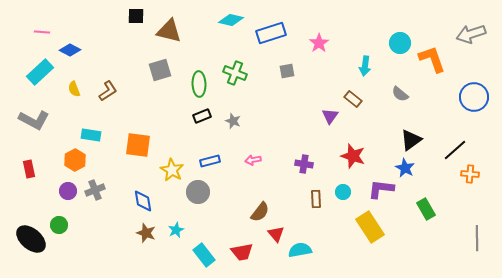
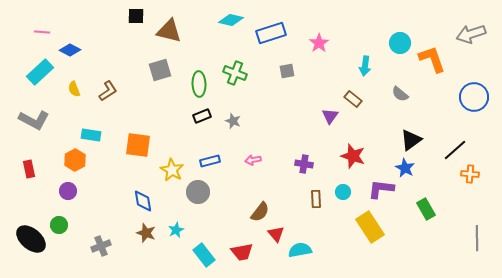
gray cross at (95, 190): moved 6 px right, 56 px down
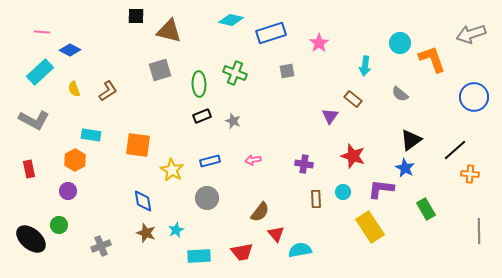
gray circle at (198, 192): moved 9 px right, 6 px down
gray line at (477, 238): moved 2 px right, 7 px up
cyan rectangle at (204, 255): moved 5 px left, 1 px down; rotated 55 degrees counterclockwise
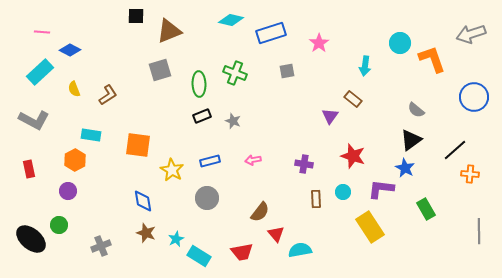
brown triangle at (169, 31): rotated 36 degrees counterclockwise
brown L-shape at (108, 91): moved 4 px down
gray semicircle at (400, 94): moved 16 px right, 16 px down
cyan star at (176, 230): moved 9 px down
cyan rectangle at (199, 256): rotated 35 degrees clockwise
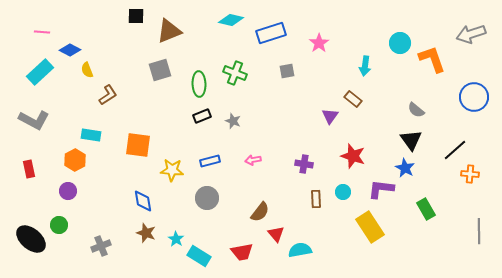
yellow semicircle at (74, 89): moved 13 px right, 19 px up
black triangle at (411, 140): rotated 30 degrees counterclockwise
yellow star at (172, 170): rotated 25 degrees counterclockwise
cyan star at (176, 239): rotated 14 degrees counterclockwise
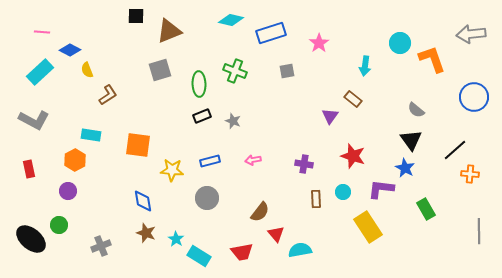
gray arrow at (471, 34): rotated 12 degrees clockwise
green cross at (235, 73): moved 2 px up
yellow rectangle at (370, 227): moved 2 px left
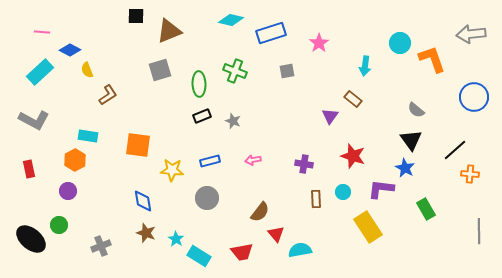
cyan rectangle at (91, 135): moved 3 px left, 1 px down
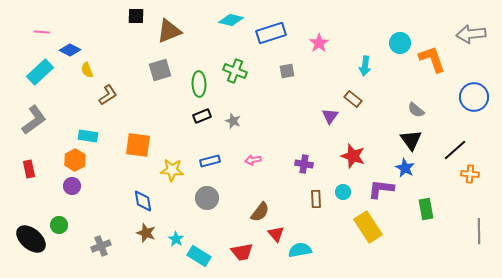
gray L-shape at (34, 120): rotated 64 degrees counterclockwise
purple circle at (68, 191): moved 4 px right, 5 px up
green rectangle at (426, 209): rotated 20 degrees clockwise
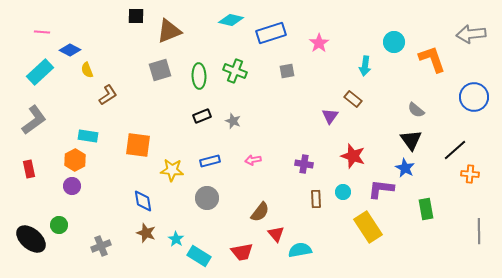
cyan circle at (400, 43): moved 6 px left, 1 px up
green ellipse at (199, 84): moved 8 px up
